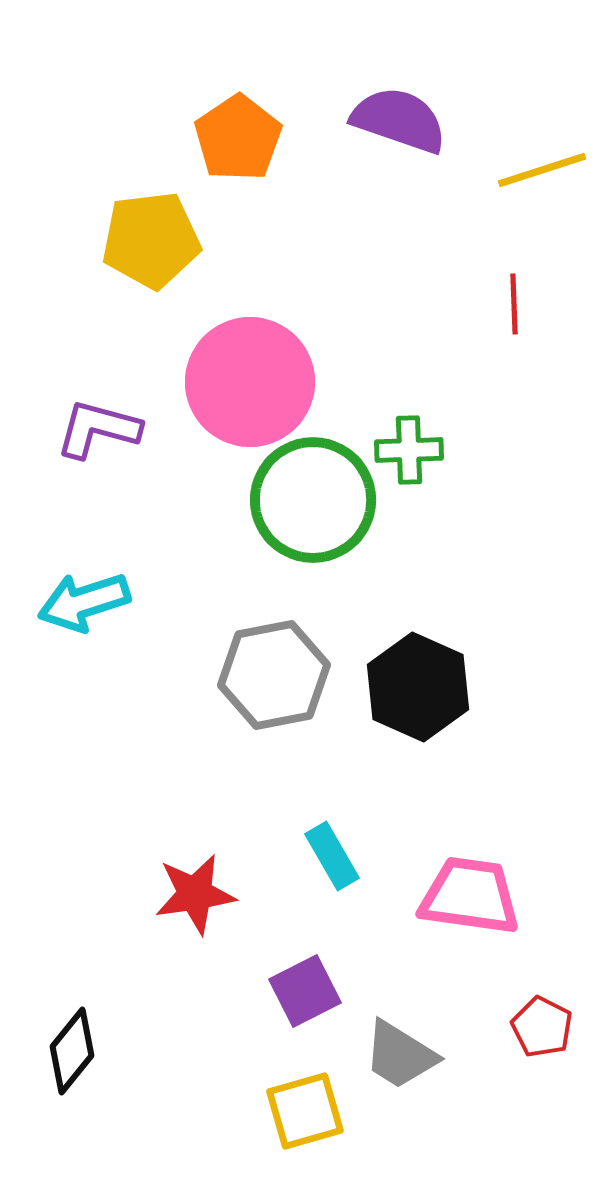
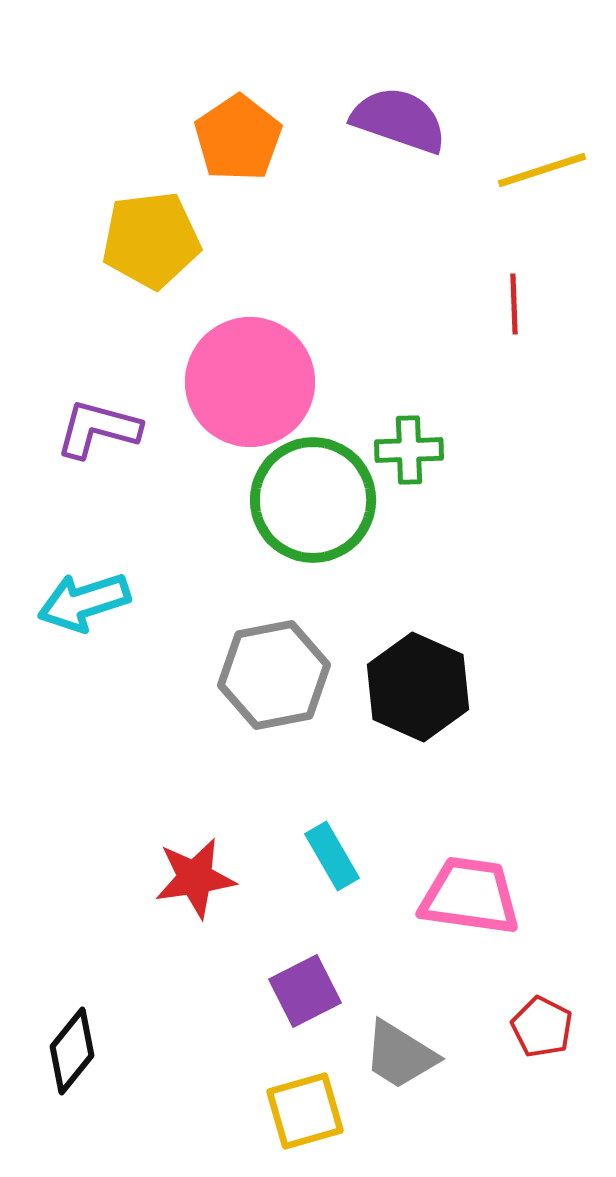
red star: moved 16 px up
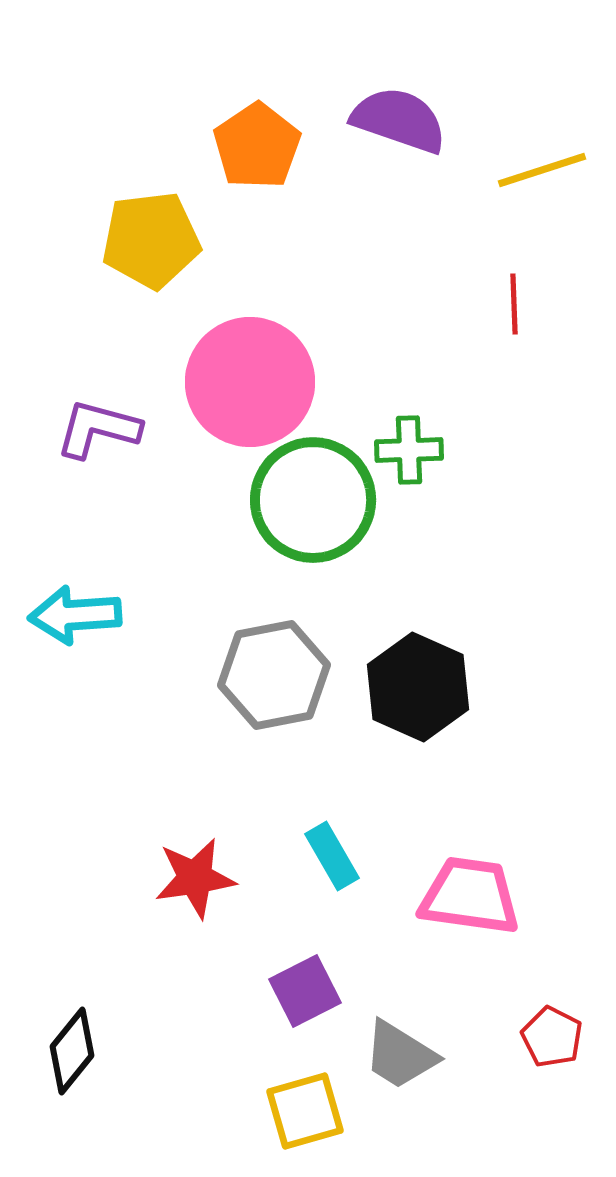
orange pentagon: moved 19 px right, 8 px down
cyan arrow: moved 9 px left, 13 px down; rotated 14 degrees clockwise
red pentagon: moved 10 px right, 10 px down
